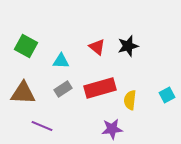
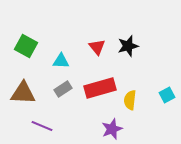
red triangle: rotated 12 degrees clockwise
purple star: rotated 15 degrees counterclockwise
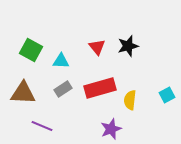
green square: moved 5 px right, 4 px down
purple star: moved 1 px left
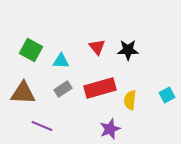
black star: moved 4 px down; rotated 15 degrees clockwise
purple star: moved 1 px left
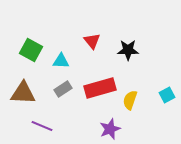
red triangle: moved 5 px left, 6 px up
yellow semicircle: rotated 12 degrees clockwise
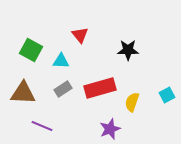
red triangle: moved 12 px left, 6 px up
yellow semicircle: moved 2 px right, 2 px down
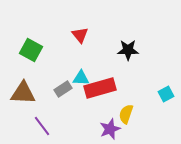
cyan triangle: moved 20 px right, 17 px down
cyan square: moved 1 px left, 1 px up
yellow semicircle: moved 6 px left, 12 px down
purple line: rotated 30 degrees clockwise
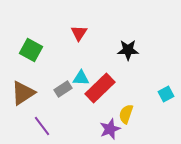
red triangle: moved 1 px left, 2 px up; rotated 12 degrees clockwise
red rectangle: rotated 28 degrees counterclockwise
brown triangle: rotated 36 degrees counterclockwise
